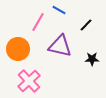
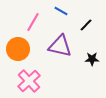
blue line: moved 2 px right, 1 px down
pink line: moved 5 px left
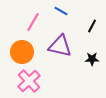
black line: moved 6 px right, 1 px down; rotated 16 degrees counterclockwise
orange circle: moved 4 px right, 3 px down
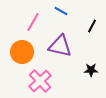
black star: moved 1 px left, 11 px down
pink cross: moved 11 px right
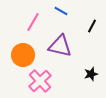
orange circle: moved 1 px right, 3 px down
black star: moved 4 px down; rotated 16 degrees counterclockwise
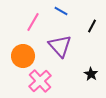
purple triangle: rotated 35 degrees clockwise
orange circle: moved 1 px down
black star: rotated 24 degrees counterclockwise
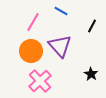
orange circle: moved 8 px right, 5 px up
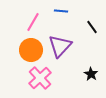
blue line: rotated 24 degrees counterclockwise
black line: moved 1 px down; rotated 64 degrees counterclockwise
purple triangle: rotated 25 degrees clockwise
orange circle: moved 1 px up
pink cross: moved 3 px up
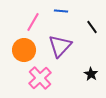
orange circle: moved 7 px left
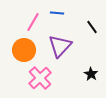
blue line: moved 4 px left, 2 px down
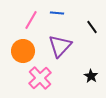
pink line: moved 2 px left, 2 px up
orange circle: moved 1 px left, 1 px down
black star: moved 2 px down
